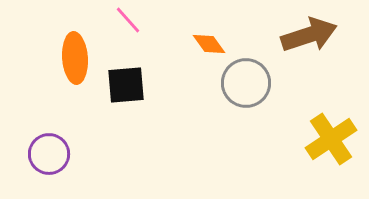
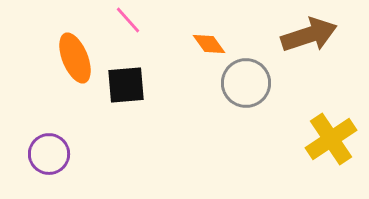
orange ellipse: rotated 18 degrees counterclockwise
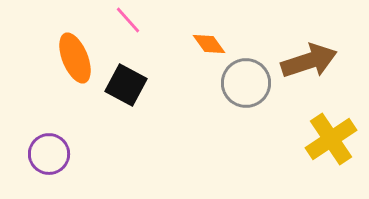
brown arrow: moved 26 px down
black square: rotated 33 degrees clockwise
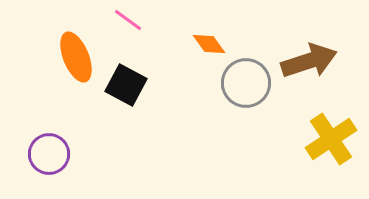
pink line: rotated 12 degrees counterclockwise
orange ellipse: moved 1 px right, 1 px up
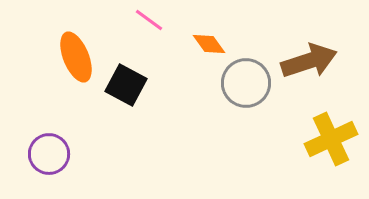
pink line: moved 21 px right
yellow cross: rotated 9 degrees clockwise
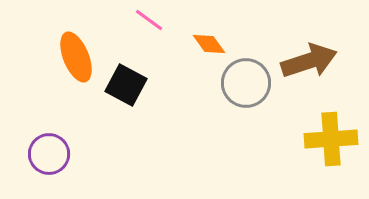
yellow cross: rotated 21 degrees clockwise
